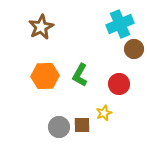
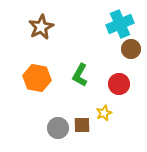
brown circle: moved 3 px left
orange hexagon: moved 8 px left, 2 px down; rotated 12 degrees clockwise
gray circle: moved 1 px left, 1 px down
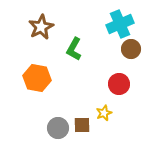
green L-shape: moved 6 px left, 26 px up
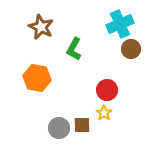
brown star: rotated 20 degrees counterclockwise
red circle: moved 12 px left, 6 px down
yellow star: rotated 14 degrees counterclockwise
gray circle: moved 1 px right
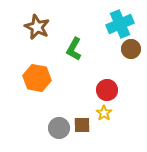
brown star: moved 4 px left
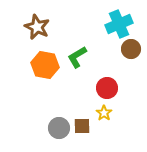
cyan cross: moved 1 px left
green L-shape: moved 3 px right, 8 px down; rotated 30 degrees clockwise
orange hexagon: moved 8 px right, 13 px up
red circle: moved 2 px up
brown square: moved 1 px down
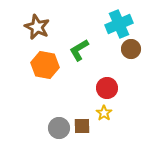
green L-shape: moved 2 px right, 7 px up
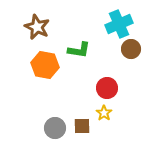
green L-shape: rotated 140 degrees counterclockwise
gray circle: moved 4 px left
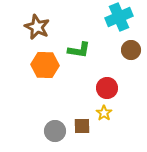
cyan cross: moved 7 px up
brown circle: moved 1 px down
orange hexagon: rotated 8 degrees counterclockwise
gray circle: moved 3 px down
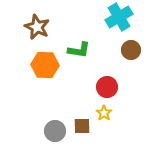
cyan cross: rotated 8 degrees counterclockwise
red circle: moved 1 px up
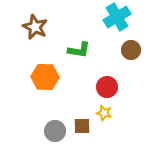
cyan cross: moved 2 px left
brown star: moved 2 px left
orange hexagon: moved 12 px down
yellow star: rotated 21 degrees counterclockwise
